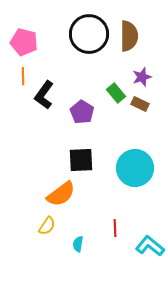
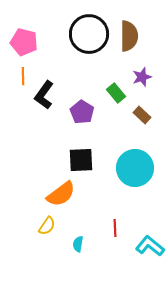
brown rectangle: moved 2 px right, 11 px down; rotated 18 degrees clockwise
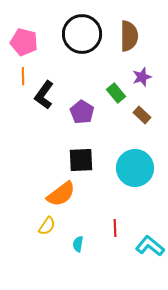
black circle: moved 7 px left
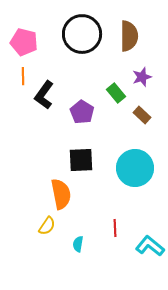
orange semicircle: rotated 64 degrees counterclockwise
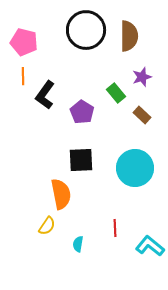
black circle: moved 4 px right, 4 px up
black L-shape: moved 1 px right
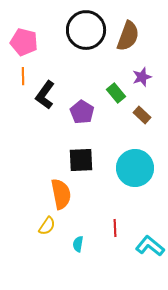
brown semicircle: moved 1 px left; rotated 20 degrees clockwise
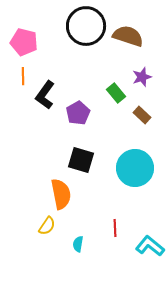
black circle: moved 4 px up
brown semicircle: rotated 92 degrees counterclockwise
purple pentagon: moved 4 px left, 1 px down; rotated 10 degrees clockwise
black square: rotated 20 degrees clockwise
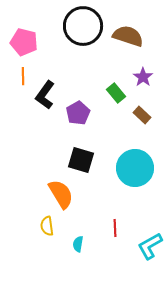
black circle: moved 3 px left
purple star: moved 1 px right; rotated 18 degrees counterclockwise
orange semicircle: rotated 20 degrees counterclockwise
yellow semicircle: rotated 138 degrees clockwise
cyan L-shape: rotated 68 degrees counterclockwise
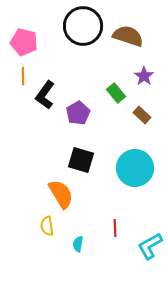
purple star: moved 1 px right, 1 px up
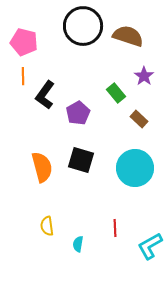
brown rectangle: moved 3 px left, 4 px down
orange semicircle: moved 19 px left, 27 px up; rotated 16 degrees clockwise
